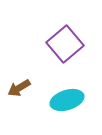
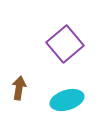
brown arrow: rotated 130 degrees clockwise
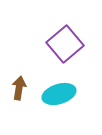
cyan ellipse: moved 8 px left, 6 px up
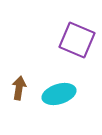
purple square: moved 12 px right, 4 px up; rotated 27 degrees counterclockwise
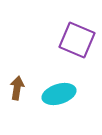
brown arrow: moved 2 px left
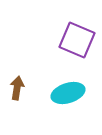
cyan ellipse: moved 9 px right, 1 px up
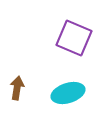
purple square: moved 3 px left, 2 px up
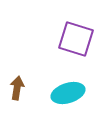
purple square: moved 2 px right, 1 px down; rotated 6 degrees counterclockwise
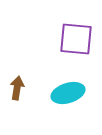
purple square: rotated 12 degrees counterclockwise
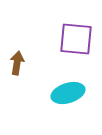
brown arrow: moved 25 px up
